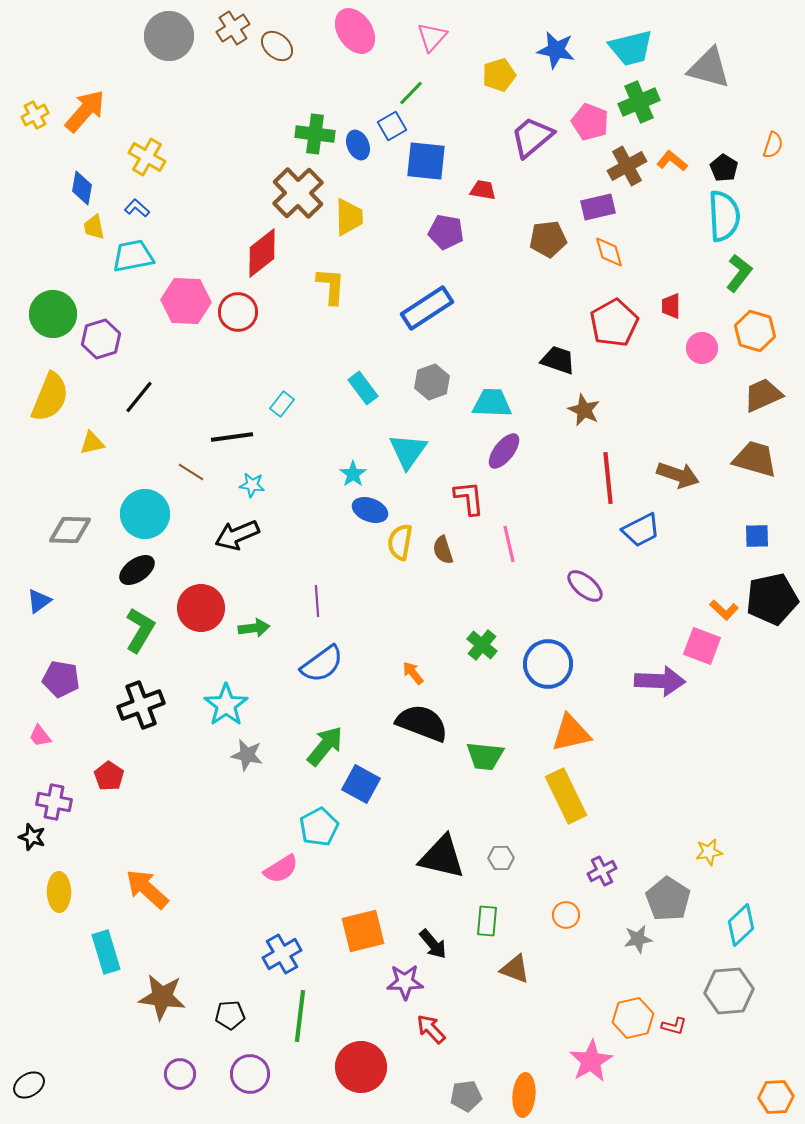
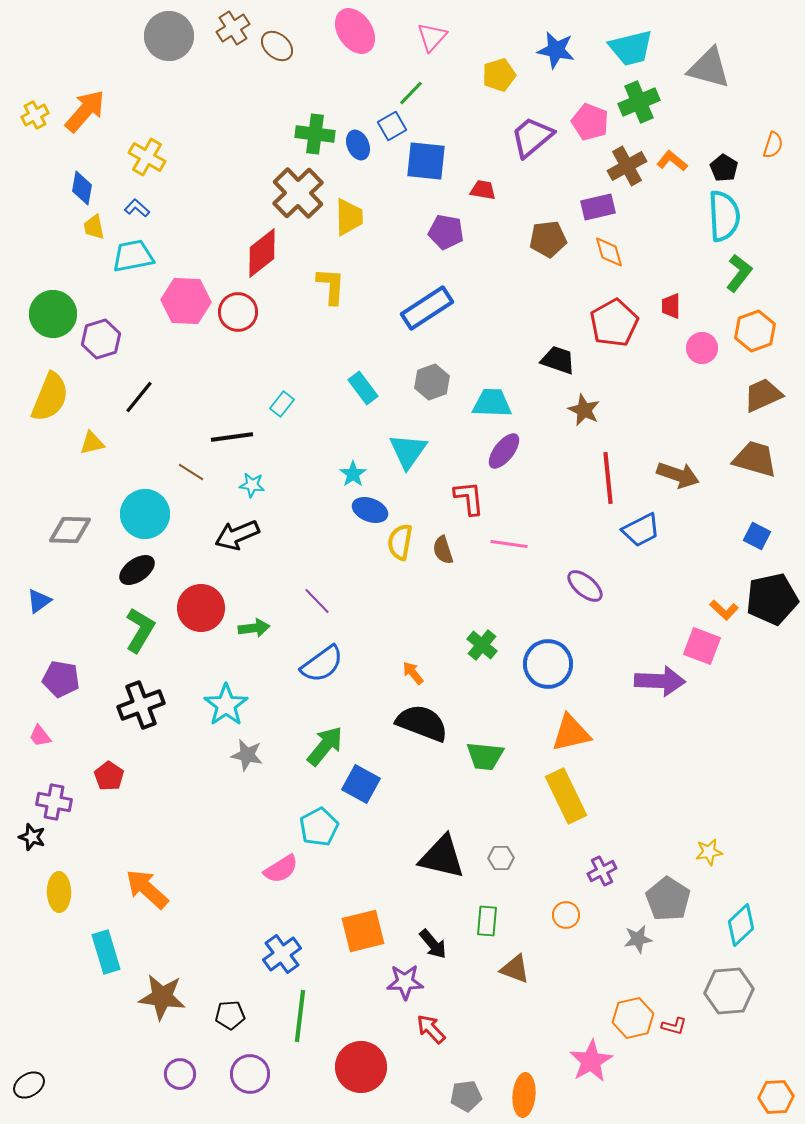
orange hexagon at (755, 331): rotated 24 degrees clockwise
blue square at (757, 536): rotated 28 degrees clockwise
pink line at (509, 544): rotated 69 degrees counterclockwise
purple line at (317, 601): rotated 40 degrees counterclockwise
blue cross at (282, 954): rotated 6 degrees counterclockwise
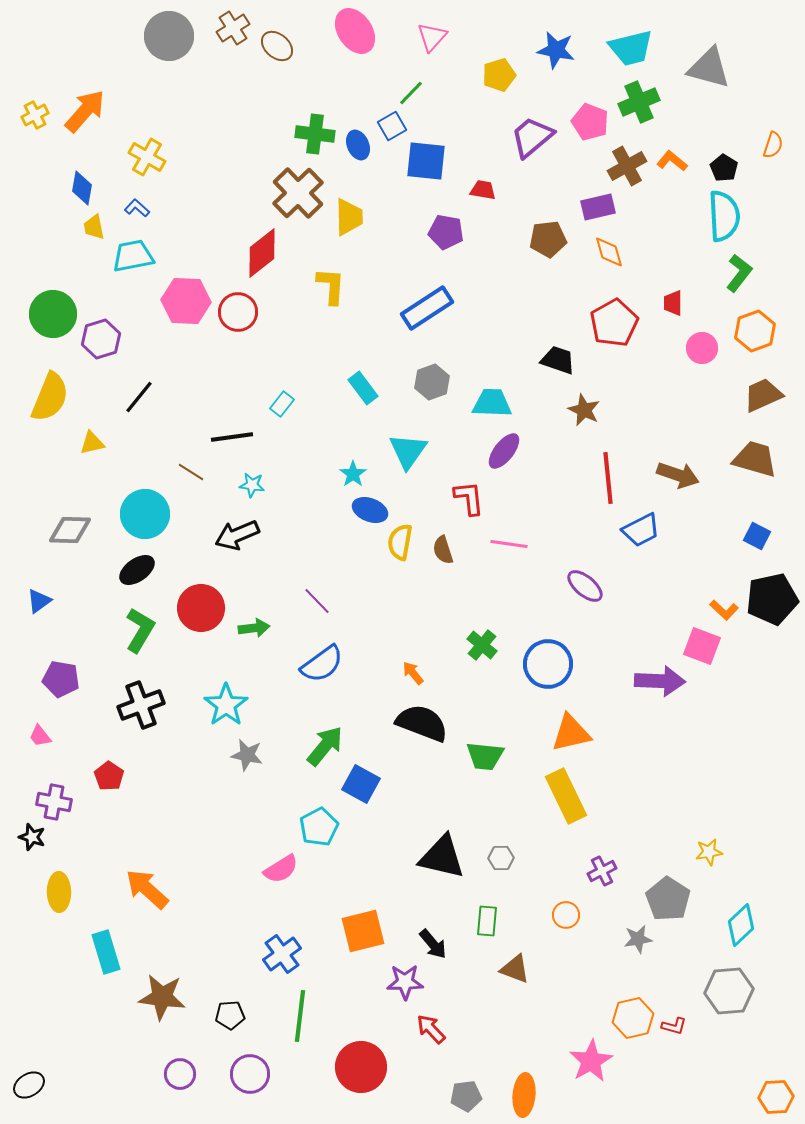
red trapezoid at (671, 306): moved 2 px right, 3 px up
